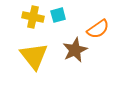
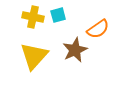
yellow triangle: rotated 20 degrees clockwise
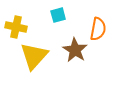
yellow cross: moved 17 px left, 10 px down
orange semicircle: rotated 45 degrees counterclockwise
brown star: rotated 15 degrees counterclockwise
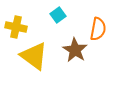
cyan square: rotated 21 degrees counterclockwise
yellow triangle: rotated 36 degrees counterclockwise
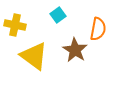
yellow cross: moved 1 px left, 2 px up
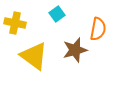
cyan square: moved 1 px left, 1 px up
yellow cross: moved 2 px up
brown star: rotated 25 degrees clockwise
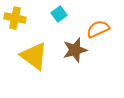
cyan square: moved 2 px right
yellow cross: moved 5 px up
orange semicircle: rotated 125 degrees counterclockwise
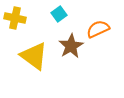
brown star: moved 4 px left, 4 px up; rotated 15 degrees counterclockwise
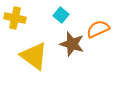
cyan square: moved 2 px right, 1 px down; rotated 14 degrees counterclockwise
brown star: moved 1 px right, 2 px up; rotated 25 degrees counterclockwise
